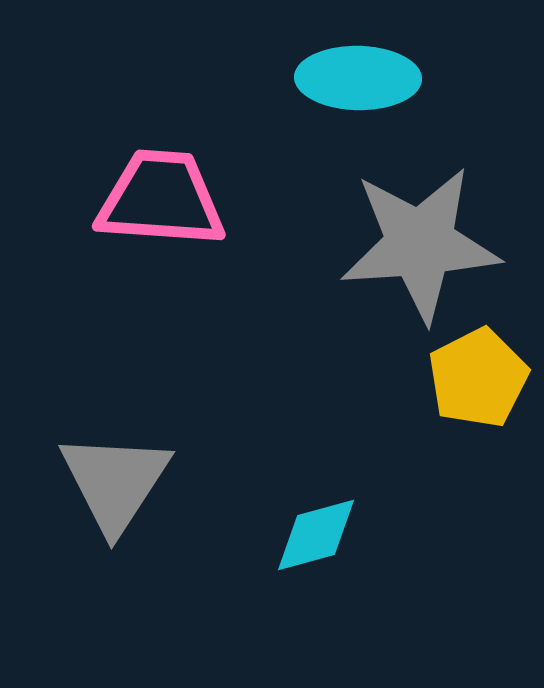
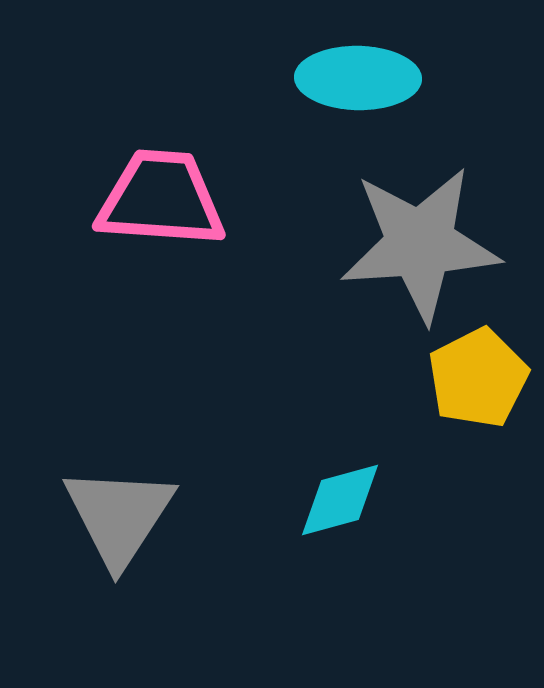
gray triangle: moved 4 px right, 34 px down
cyan diamond: moved 24 px right, 35 px up
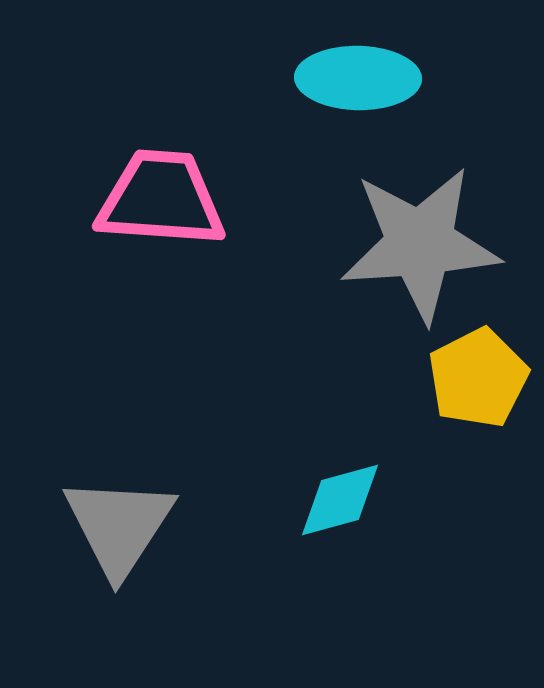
gray triangle: moved 10 px down
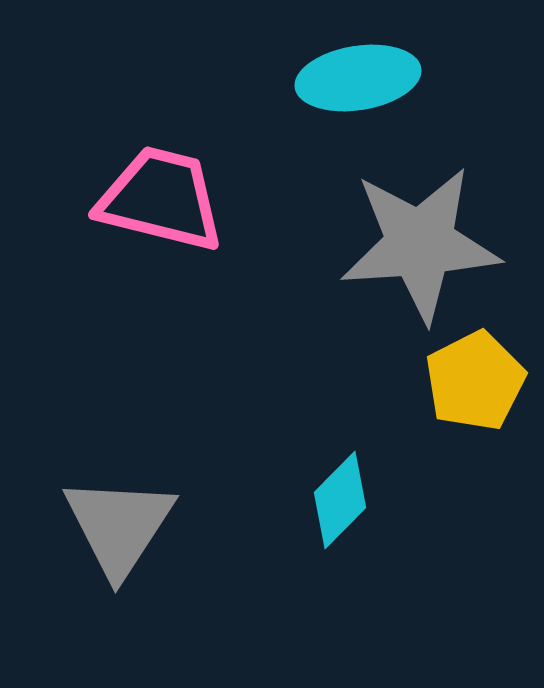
cyan ellipse: rotated 10 degrees counterclockwise
pink trapezoid: rotated 10 degrees clockwise
yellow pentagon: moved 3 px left, 3 px down
cyan diamond: rotated 30 degrees counterclockwise
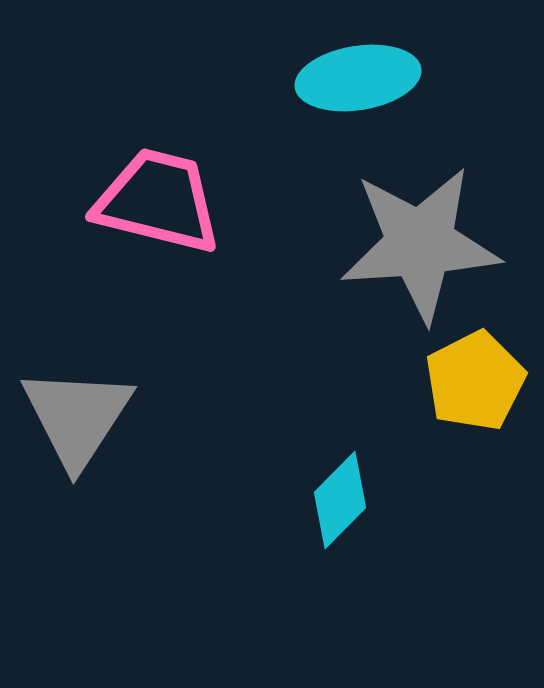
pink trapezoid: moved 3 px left, 2 px down
gray triangle: moved 42 px left, 109 px up
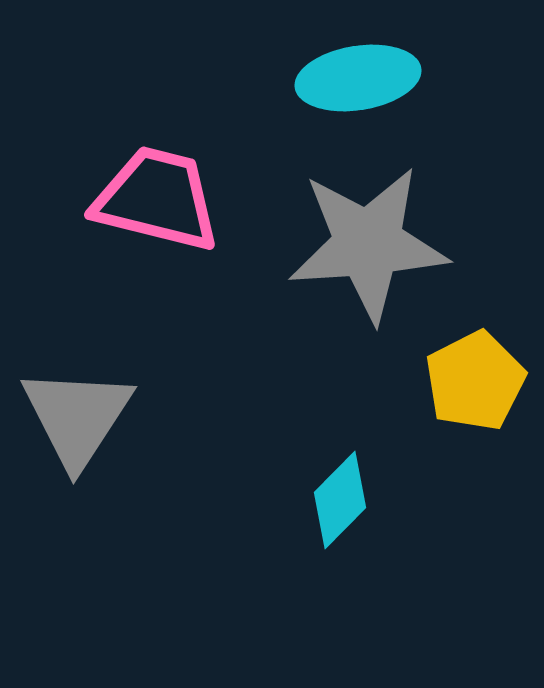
pink trapezoid: moved 1 px left, 2 px up
gray star: moved 52 px left
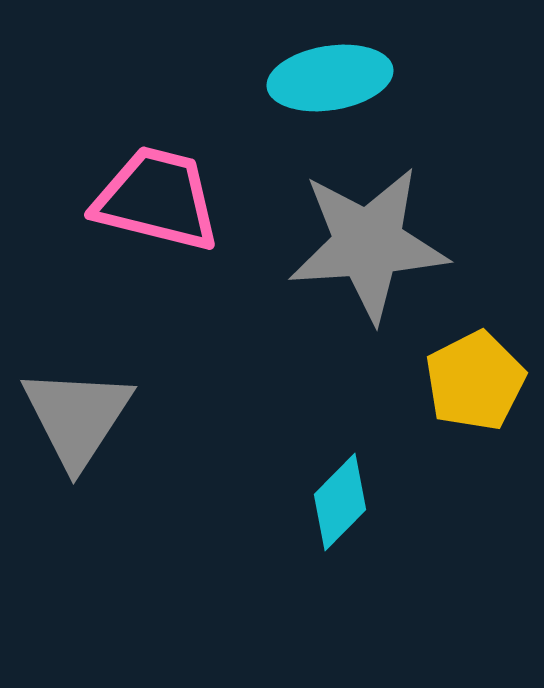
cyan ellipse: moved 28 px left
cyan diamond: moved 2 px down
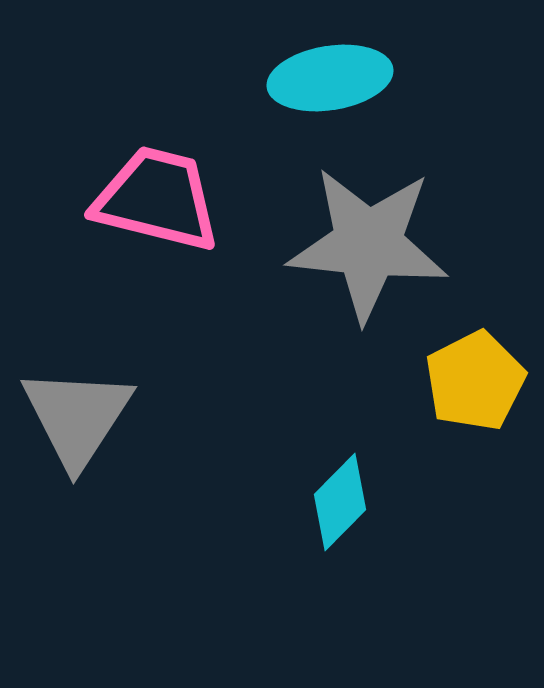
gray star: rotated 10 degrees clockwise
